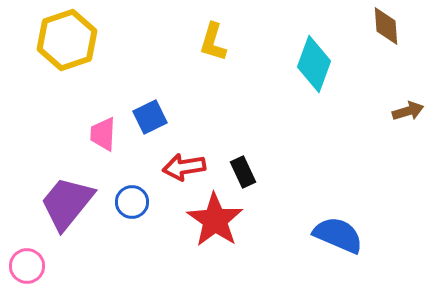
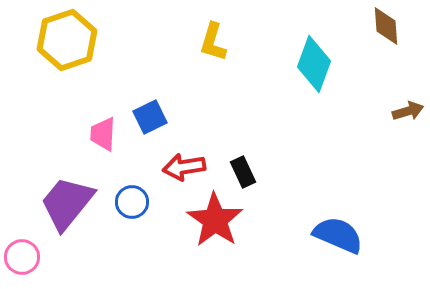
pink circle: moved 5 px left, 9 px up
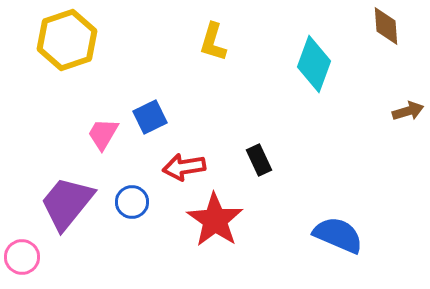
pink trapezoid: rotated 27 degrees clockwise
black rectangle: moved 16 px right, 12 px up
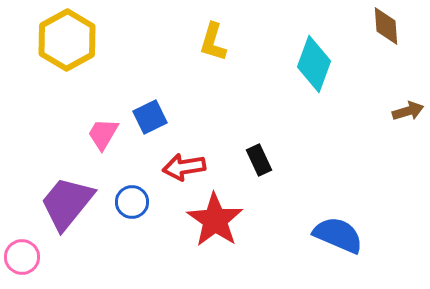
yellow hexagon: rotated 10 degrees counterclockwise
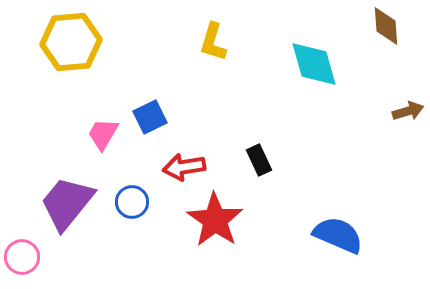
yellow hexagon: moved 4 px right, 2 px down; rotated 24 degrees clockwise
cyan diamond: rotated 36 degrees counterclockwise
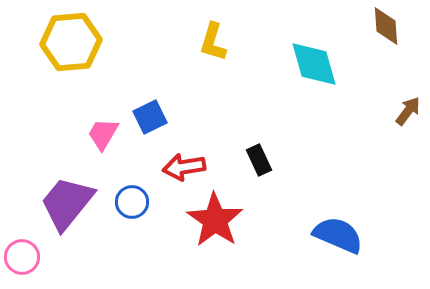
brown arrow: rotated 36 degrees counterclockwise
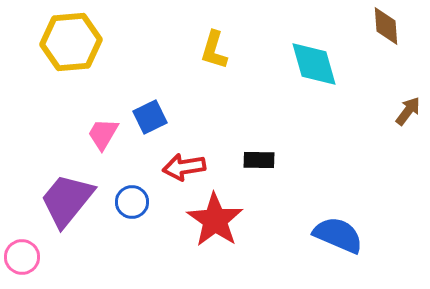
yellow L-shape: moved 1 px right, 8 px down
black rectangle: rotated 64 degrees counterclockwise
purple trapezoid: moved 3 px up
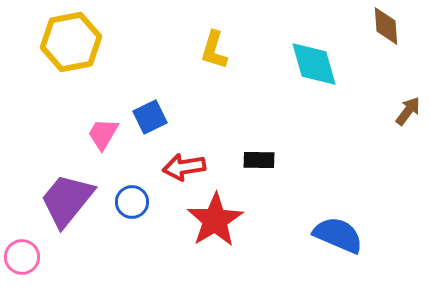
yellow hexagon: rotated 6 degrees counterclockwise
red star: rotated 6 degrees clockwise
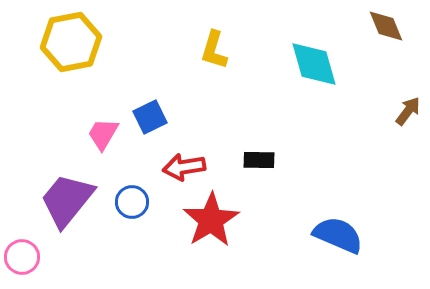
brown diamond: rotated 18 degrees counterclockwise
red star: moved 4 px left
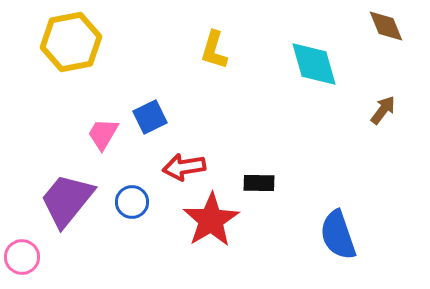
brown arrow: moved 25 px left, 1 px up
black rectangle: moved 23 px down
blue semicircle: rotated 132 degrees counterclockwise
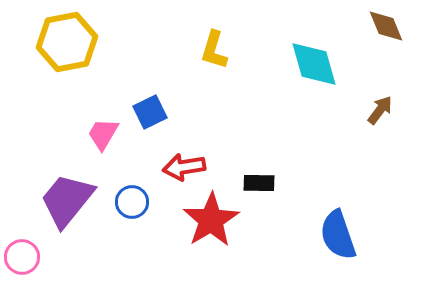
yellow hexagon: moved 4 px left
brown arrow: moved 3 px left
blue square: moved 5 px up
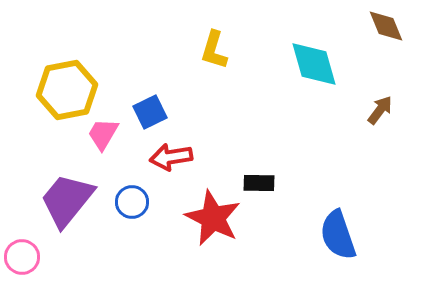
yellow hexagon: moved 48 px down
red arrow: moved 13 px left, 10 px up
red star: moved 2 px right, 2 px up; rotated 14 degrees counterclockwise
